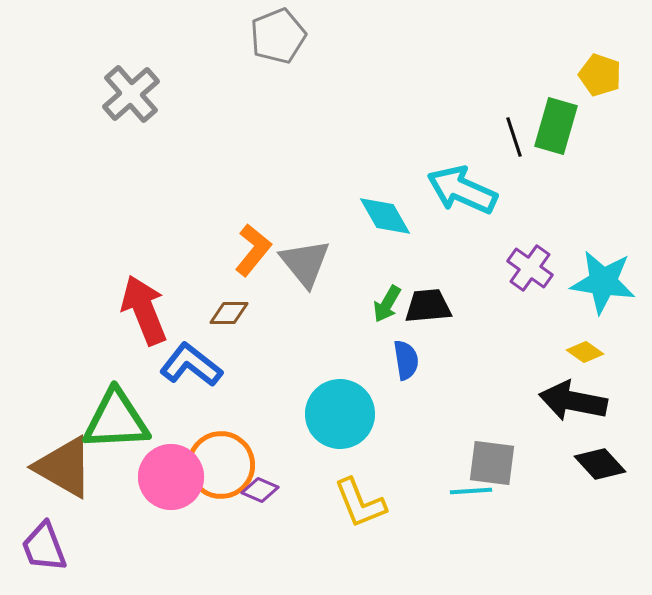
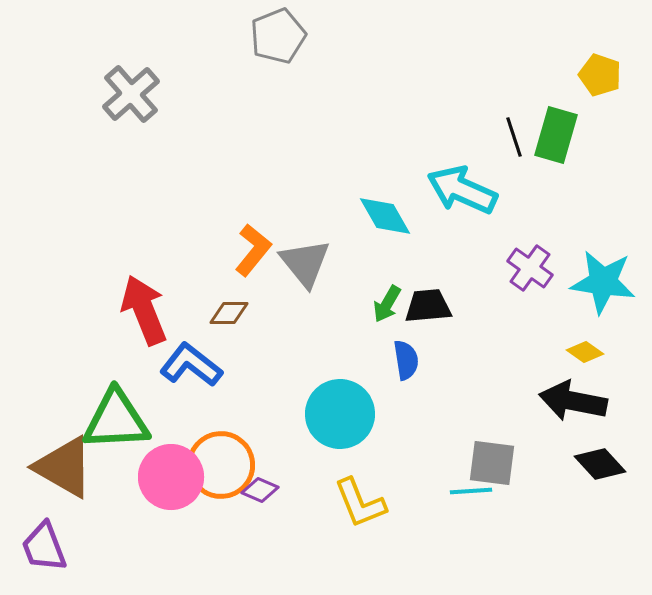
green rectangle: moved 9 px down
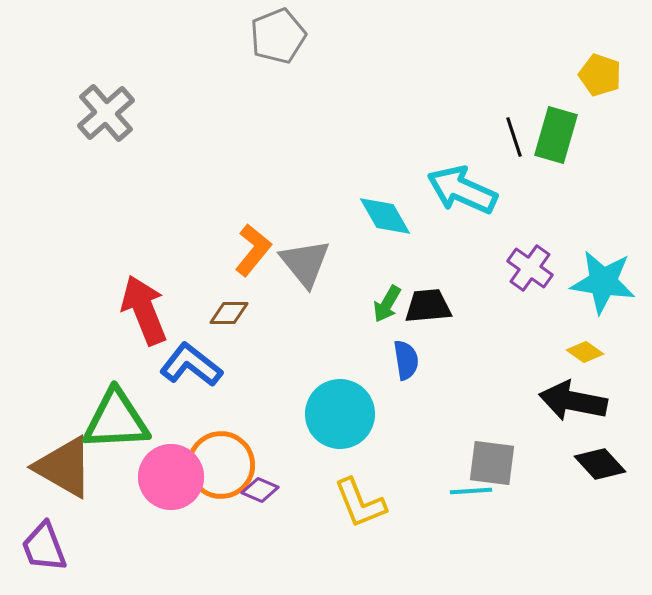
gray cross: moved 25 px left, 19 px down
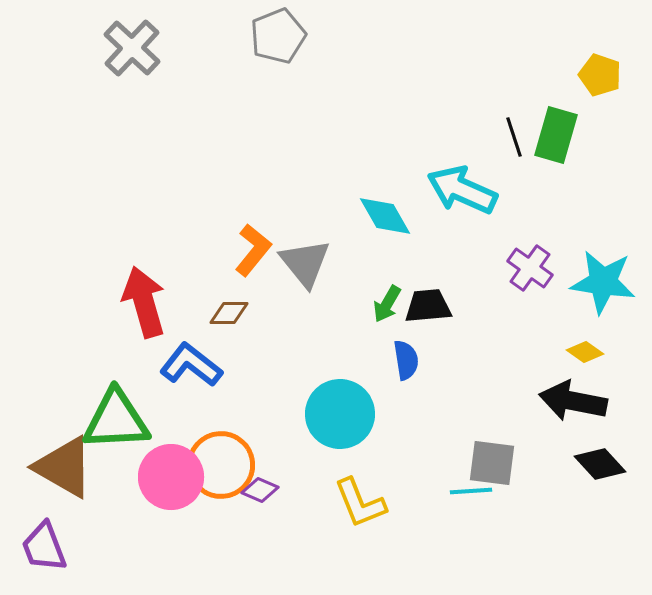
gray cross: moved 26 px right, 65 px up; rotated 6 degrees counterclockwise
red arrow: moved 8 px up; rotated 6 degrees clockwise
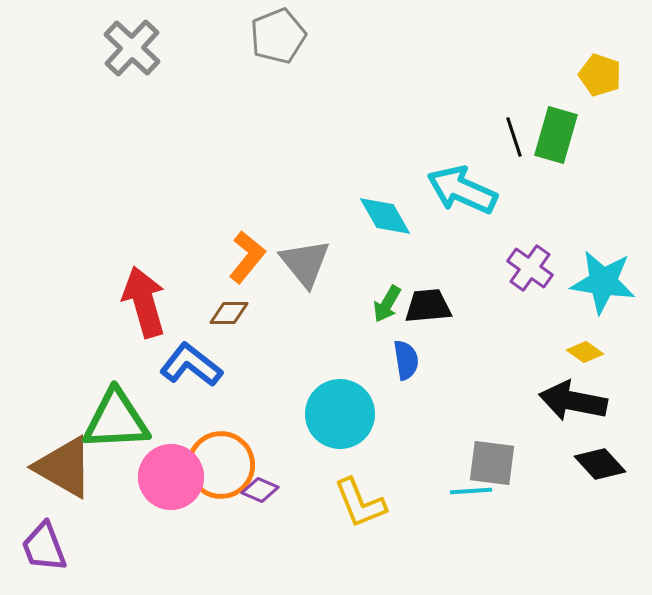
orange L-shape: moved 6 px left, 7 px down
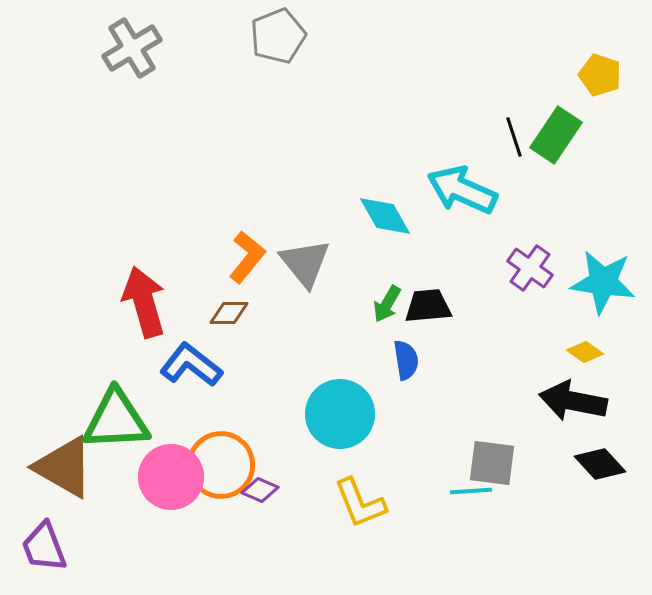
gray cross: rotated 16 degrees clockwise
green rectangle: rotated 18 degrees clockwise
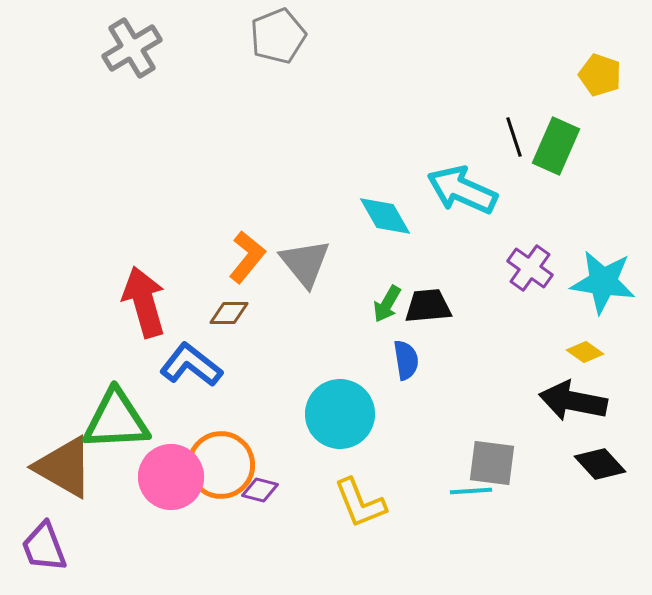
green rectangle: moved 11 px down; rotated 10 degrees counterclockwise
purple diamond: rotated 9 degrees counterclockwise
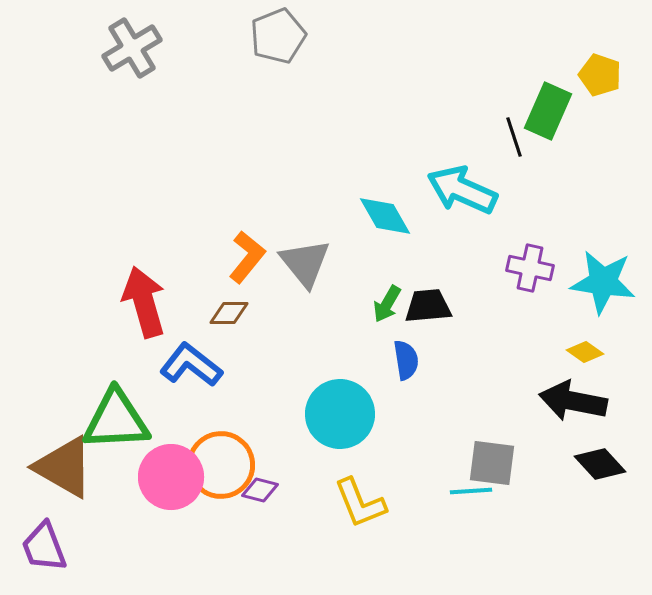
green rectangle: moved 8 px left, 35 px up
purple cross: rotated 24 degrees counterclockwise
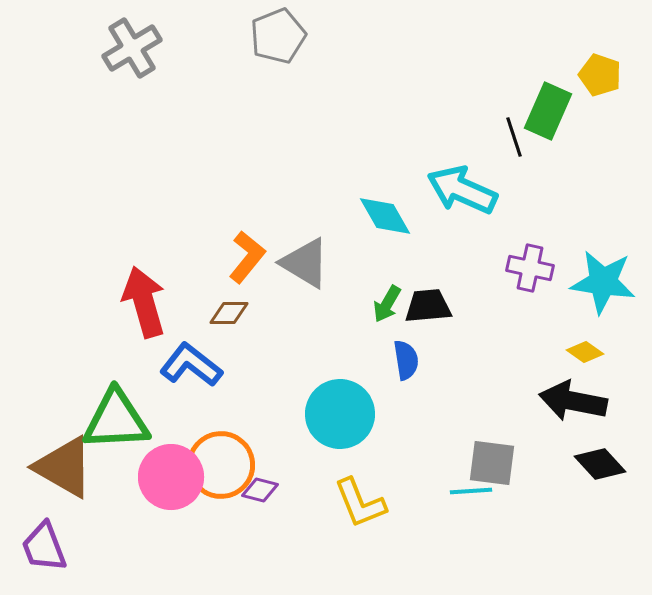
gray triangle: rotated 20 degrees counterclockwise
